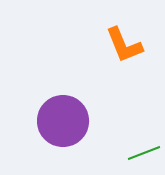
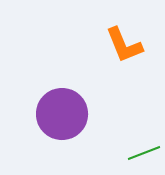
purple circle: moved 1 px left, 7 px up
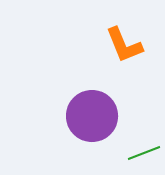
purple circle: moved 30 px right, 2 px down
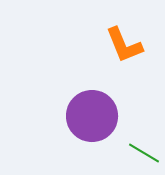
green line: rotated 52 degrees clockwise
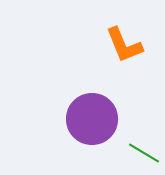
purple circle: moved 3 px down
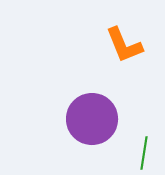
green line: rotated 68 degrees clockwise
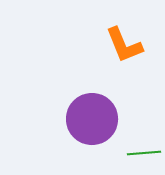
green line: rotated 76 degrees clockwise
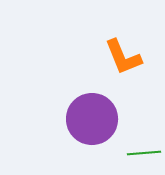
orange L-shape: moved 1 px left, 12 px down
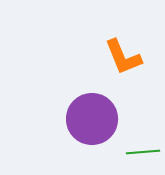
green line: moved 1 px left, 1 px up
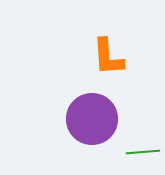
orange L-shape: moved 15 px left; rotated 18 degrees clockwise
